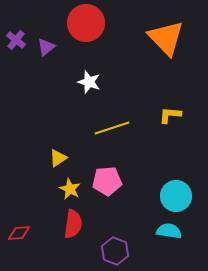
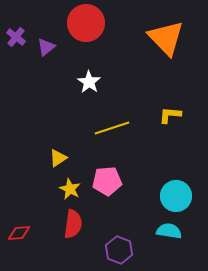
purple cross: moved 3 px up
white star: rotated 15 degrees clockwise
purple hexagon: moved 4 px right, 1 px up
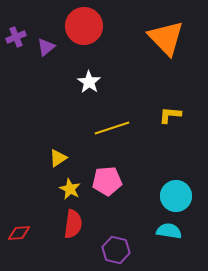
red circle: moved 2 px left, 3 px down
purple cross: rotated 30 degrees clockwise
purple hexagon: moved 3 px left; rotated 8 degrees counterclockwise
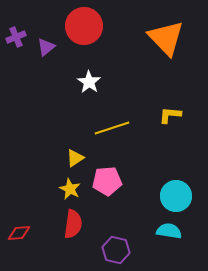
yellow triangle: moved 17 px right
